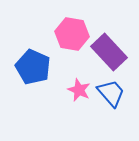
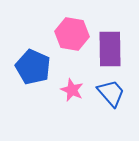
purple rectangle: moved 1 px right, 3 px up; rotated 42 degrees clockwise
pink star: moved 7 px left
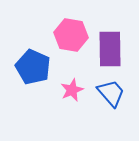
pink hexagon: moved 1 px left, 1 px down
pink star: rotated 25 degrees clockwise
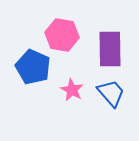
pink hexagon: moved 9 px left
pink star: rotated 20 degrees counterclockwise
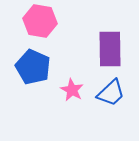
pink hexagon: moved 22 px left, 14 px up
blue trapezoid: rotated 88 degrees clockwise
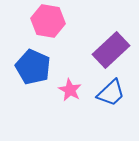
pink hexagon: moved 8 px right
purple rectangle: moved 1 px right, 1 px down; rotated 48 degrees clockwise
pink star: moved 2 px left
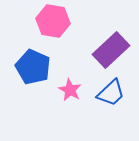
pink hexagon: moved 5 px right
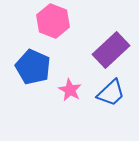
pink hexagon: rotated 12 degrees clockwise
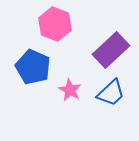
pink hexagon: moved 2 px right, 3 px down
